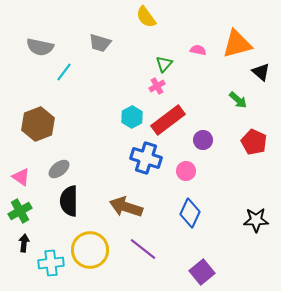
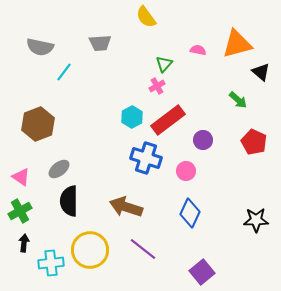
gray trapezoid: rotated 20 degrees counterclockwise
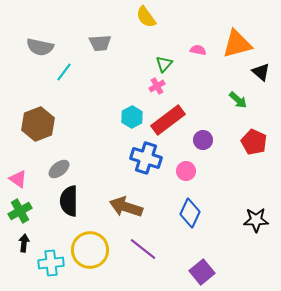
pink triangle: moved 3 px left, 2 px down
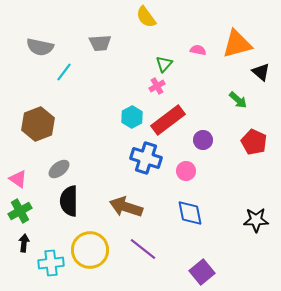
blue diamond: rotated 36 degrees counterclockwise
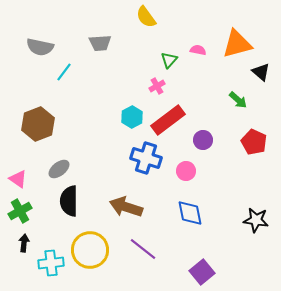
green triangle: moved 5 px right, 4 px up
black star: rotated 10 degrees clockwise
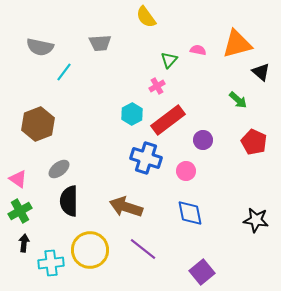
cyan hexagon: moved 3 px up
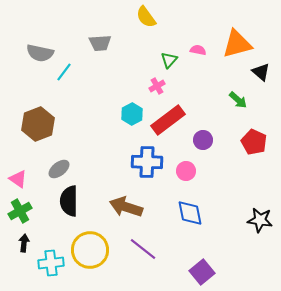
gray semicircle: moved 6 px down
blue cross: moved 1 px right, 4 px down; rotated 16 degrees counterclockwise
black star: moved 4 px right
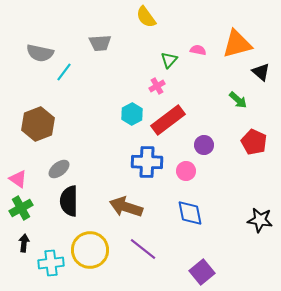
purple circle: moved 1 px right, 5 px down
green cross: moved 1 px right, 3 px up
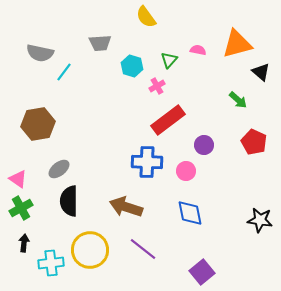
cyan hexagon: moved 48 px up; rotated 15 degrees counterclockwise
brown hexagon: rotated 12 degrees clockwise
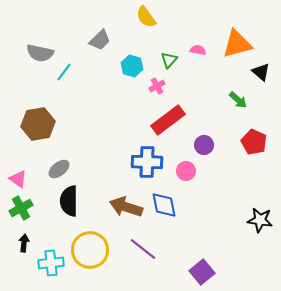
gray trapezoid: moved 3 px up; rotated 40 degrees counterclockwise
blue diamond: moved 26 px left, 8 px up
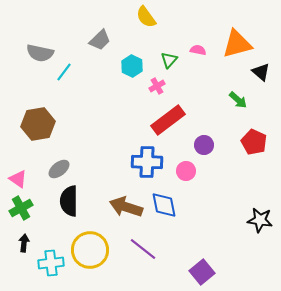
cyan hexagon: rotated 10 degrees clockwise
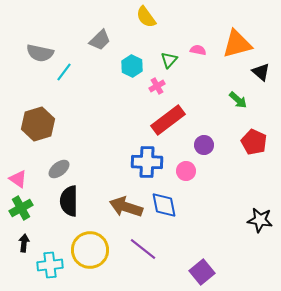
brown hexagon: rotated 8 degrees counterclockwise
cyan cross: moved 1 px left, 2 px down
